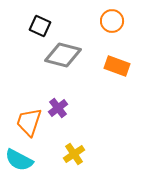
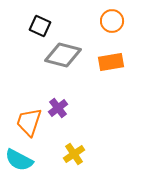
orange rectangle: moved 6 px left, 4 px up; rotated 30 degrees counterclockwise
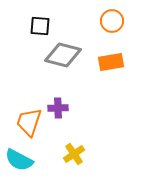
black square: rotated 20 degrees counterclockwise
purple cross: rotated 36 degrees clockwise
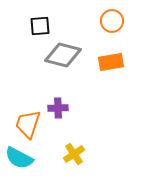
black square: rotated 10 degrees counterclockwise
orange trapezoid: moved 1 px left, 2 px down
cyan semicircle: moved 2 px up
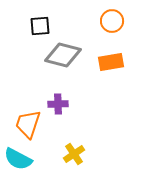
purple cross: moved 4 px up
cyan semicircle: moved 1 px left, 1 px down
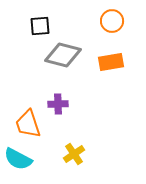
orange trapezoid: rotated 36 degrees counterclockwise
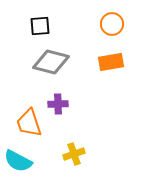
orange circle: moved 3 px down
gray diamond: moved 12 px left, 7 px down
orange trapezoid: moved 1 px right, 1 px up
yellow cross: rotated 15 degrees clockwise
cyan semicircle: moved 2 px down
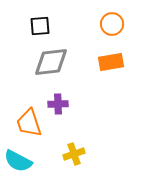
gray diamond: rotated 21 degrees counterclockwise
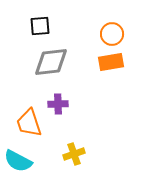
orange circle: moved 10 px down
